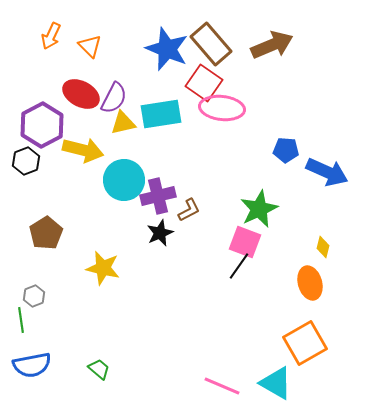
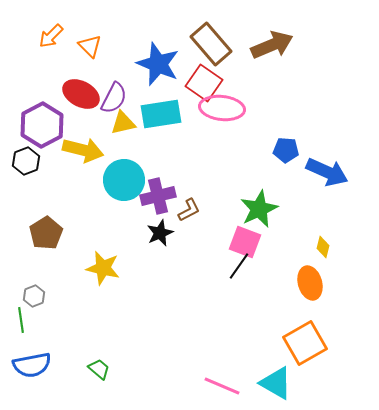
orange arrow: rotated 20 degrees clockwise
blue star: moved 9 px left, 15 px down
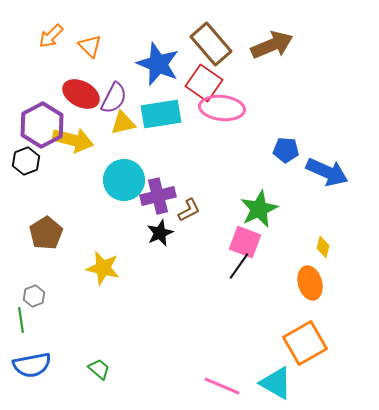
yellow arrow: moved 10 px left, 10 px up
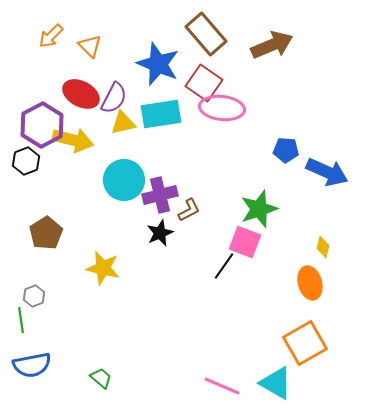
brown rectangle: moved 5 px left, 10 px up
purple cross: moved 2 px right, 1 px up
green star: rotated 6 degrees clockwise
black line: moved 15 px left
green trapezoid: moved 2 px right, 9 px down
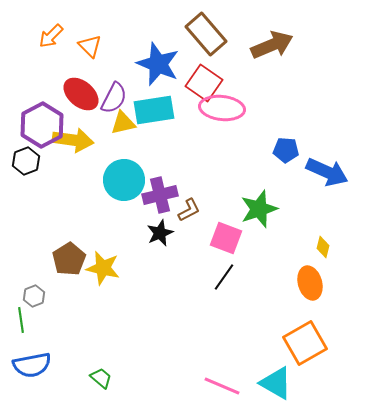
red ellipse: rotated 12 degrees clockwise
cyan rectangle: moved 7 px left, 4 px up
yellow arrow: rotated 6 degrees counterclockwise
brown pentagon: moved 23 px right, 26 px down
pink square: moved 19 px left, 4 px up
black line: moved 11 px down
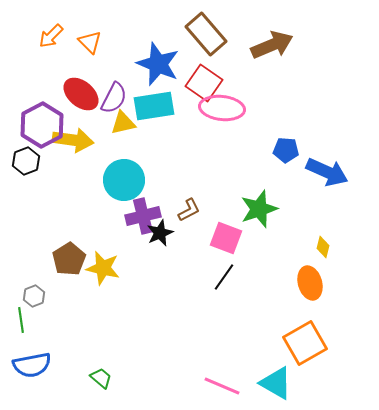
orange triangle: moved 4 px up
cyan rectangle: moved 4 px up
purple cross: moved 17 px left, 21 px down
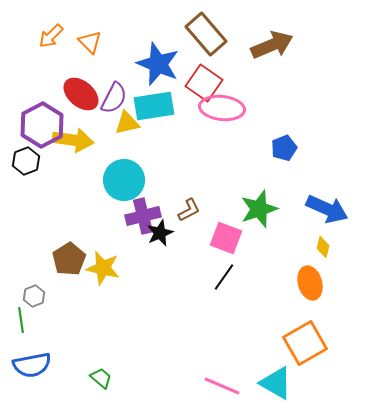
yellow triangle: moved 4 px right
blue pentagon: moved 2 px left, 2 px up; rotated 25 degrees counterclockwise
blue arrow: moved 37 px down
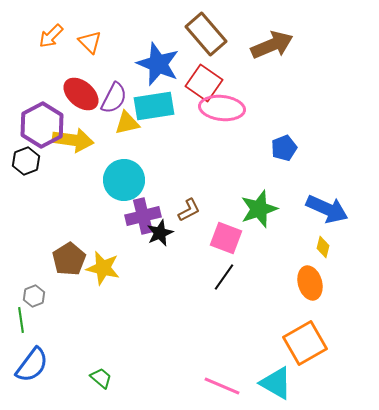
blue semicircle: rotated 42 degrees counterclockwise
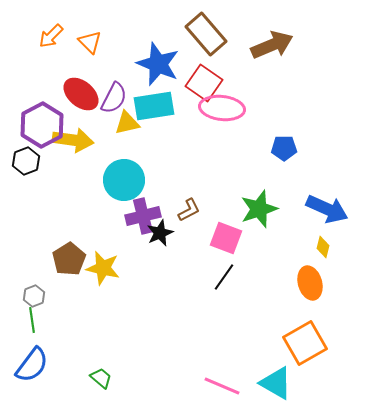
blue pentagon: rotated 20 degrees clockwise
green line: moved 11 px right
